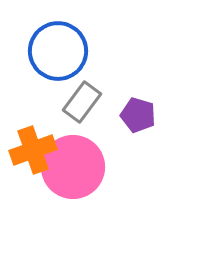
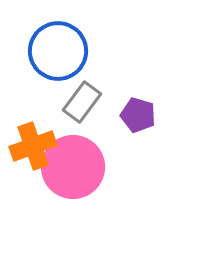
orange cross: moved 4 px up
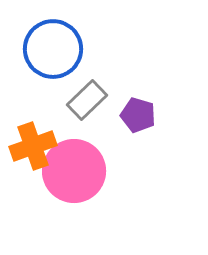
blue circle: moved 5 px left, 2 px up
gray rectangle: moved 5 px right, 2 px up; rotated 9 degrees clockwise
pink circle: moved 1 px right, 4 px down
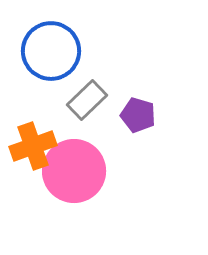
blue circle: moved 2 px left, 2 px down
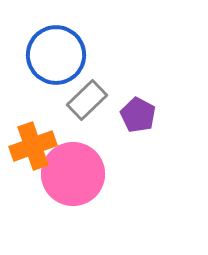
blue circle: moved 5 px right, 4 px down
purple pentagon: rotated 12 degrees clockwise
pink circle: moved 1 px left, 3 px down
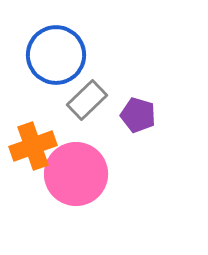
purple pentagon: rotated 12 degrees counterclockwise
pink circle: moved 3 px right
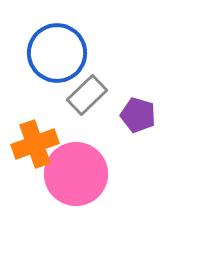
blue circle: moved 1 px right, 2 px up
gray rectangle: moved 5 px up
orange cross: moved 2 px right, 2 px up
